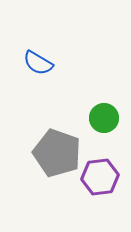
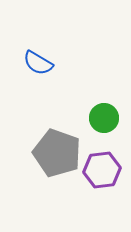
purple hexagon: moved 2 px right, 7 px up
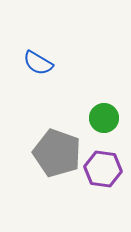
purple hexagon: moved 1 px right, 1 px up; rotated 15 degrees clockwise
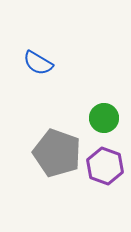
purple hexagon: moved 2 px right, 3 px up; rotated 12 degrees clockwise
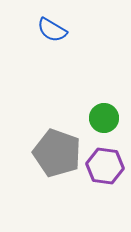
blue semicircle: moved 14 px right, 33 px up
purple hexagon: rotated 12 degrees counterclockwise
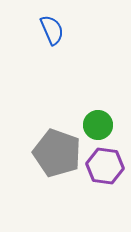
blue semicircle: rotated 144 degrees counterclockwise
green circle: moved 6 px left, 7 px down
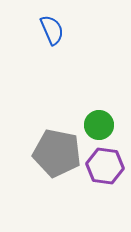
green circle: moved 1 px right
gray pentagon: rotated 9 degrees counterclockwise
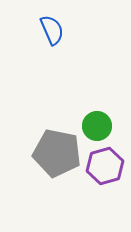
green circle: moved 2 px left, 1 px down
purple hexagon: rotated 24 degrees counterclockwise
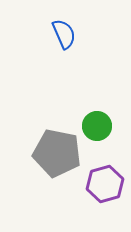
blue semicircle: moved 12 px right, 4 px down
purple hexagon: moved 18 px down
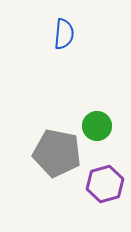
blue semicircle: rotated 28 degrees clockwise
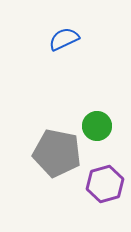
blue semicircle: moved 5 px down; rotated 120 degrees counterclockwise
